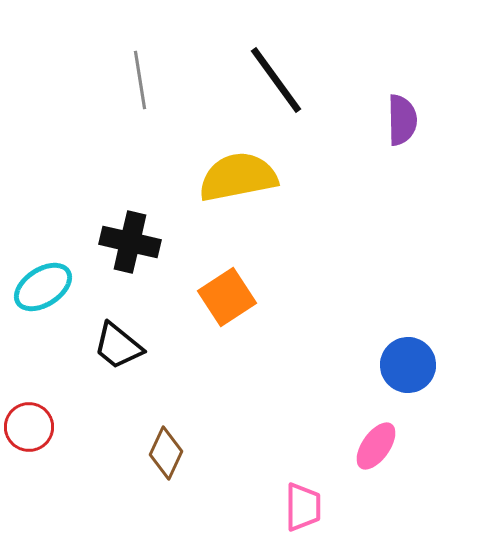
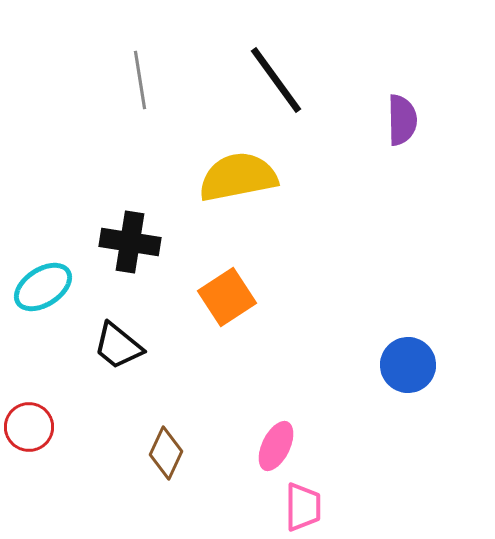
black cross: rotated 4 degrees counterclockwise
pink ellipse: moved 100 px left; rotated 9 degrees counterclockwise
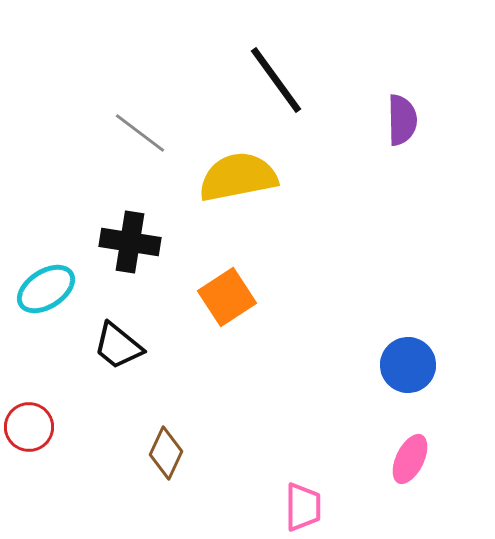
gray line: moved 53 px down; rotated 44 degrees counterclockwise
cyan ellipse: moved 3 px right, 2 px down
pink ellipse: moved 134 px right, 13 px down
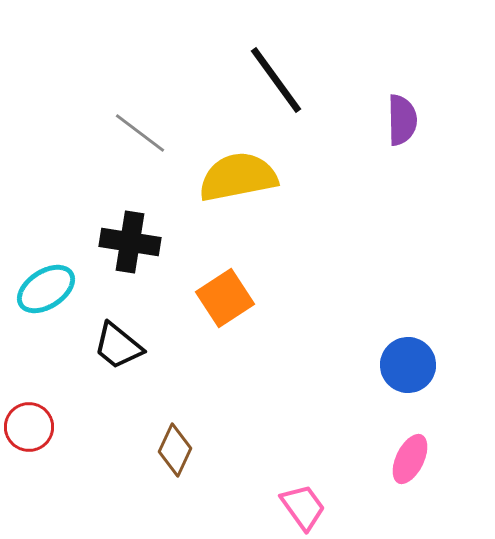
orange square: moved 2 px left, 1 px down
brown diamond: moved 9 px right, 3 px up
pink trapezoid: rotated 36 degrees counterclockwise
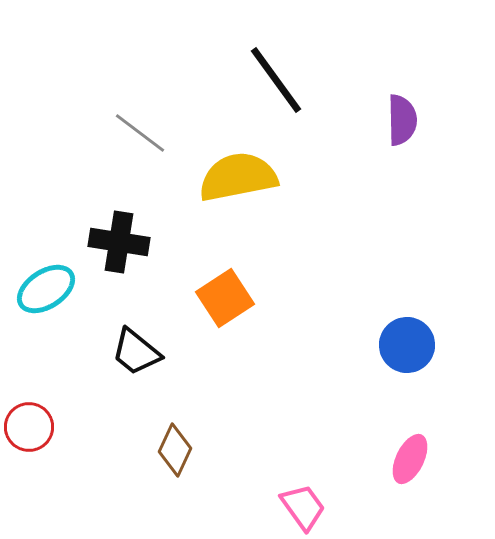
black cross: moved 11 px left
black trapezoid: moved 18 px right, 6 px down
blue circle: moved 1 px left, 20 px up
